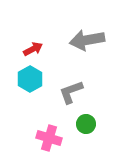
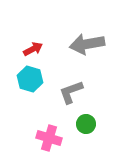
gray arrow: moved 4 px down
cyan hexagon: rotated 15 degrees counterclockwise
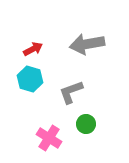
pink cross: rotated 15 degrees clockwise
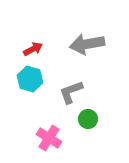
green circle: moved 2 px right, 5 px up
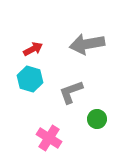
green circle: moved 9 px right
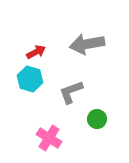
red arrow: moved 3 px right, 3 px down
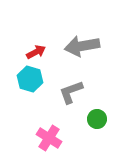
gray arrow: moved 5 px left, 2 px down
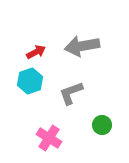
cyan hexagon: moved 2 px down; rotated 25 degrees clockwise
gray L-shape: moved 1 px down
green circle: moved 5 px right, 6 px down
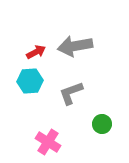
gray arrow: moved 7 px left
cyan hexagon: rotated 15 degrees clockwise
green circle: moved 1 px up
pink cross: moved 1 px left, 4 px down
